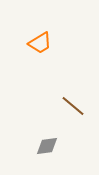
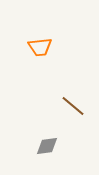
orange trapezoid: moved 4 px down; rotated 25 degrees clockwise
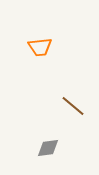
gray diamond: moved 1 px right, 2 px down
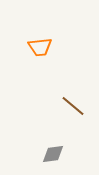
gray diamond: moved 5 px right, 6 px down
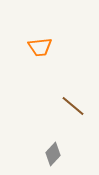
gray diamond: rotated 40 degrees counterclockwise
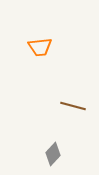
brown line: rotated 25 degrees counterclockwise
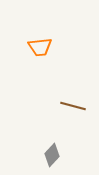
gray diamond: moved 1 px left, 1 px down
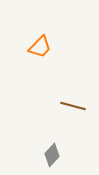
orange trapezoid: rotated 40 degrees counterclockwise
